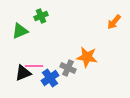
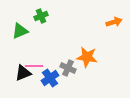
orange arrow: rotated 147 degrees counterclockwise
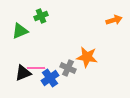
orange arrow: moved 2 px up
pink line: moved 2 px right, 2 px down
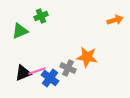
orange arrow: moved 1 px right
pink line: moved 1 px right, 3 px down; rotated 18 degrees counterclockwise
blue cross: rotated 18 degrees counterclockwise
